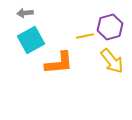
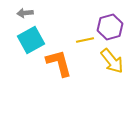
yellow line: moved 4 px down
orange L-shape: rotated 100 degrees counterclockwise
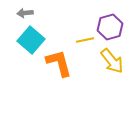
cyan square: rotated 20 degrees counterclockwise
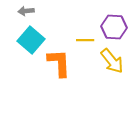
gray arrow: moved 1 px right, 2 px up
purple hexagon: moved 4 px right; rotated 20 degrees clockwise
yellow line: rotated 12 degrees clockwise
orange L-shape: rotated 12 degrees clockwise
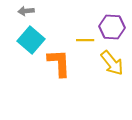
purple hexagon: moved 2 px left
yellow arrow: moved 2 px down
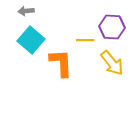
orange L-shape: moved 2 px right
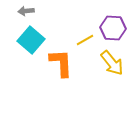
purple hexagon: moved 1 px right, 1 px down
yellow line: rotated 30 degrees counterclockwise
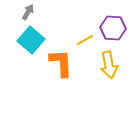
gray arrow: moved 2 px right, 1 px down; rotated 126 degrees clockwise
yellow arrow: moved 3 px left, 2 px down; rotated 28 degrees clockwise
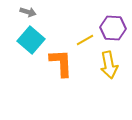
gray arrow: rotated 77 degrees clockwise
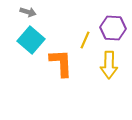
yellow line: rotated 36 degrees counterclockwise
yellow arrow: rotated 12 degrees clockwise
